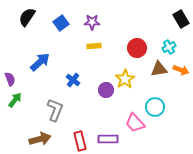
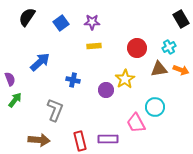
blue cross: rotated 24 degrees counterclockwise
pink trapezoid: moved 1 px right; rotated 15 degrees clockwise
brown arrow: moved 1 px left, 1 px down; rotated 20 degrees clockwise
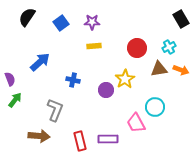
brown arrow: moved 4 px up
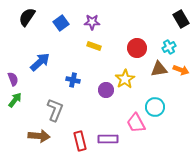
yellow rectangle: rotated 24 degrees clockwise
purple semicircle: moved 3 px right
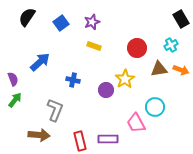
purple star: rotated 21 degrees counterclockwise
cyan cross: moved 2 px right, 2 px up
brown arrow: moved 1 px up
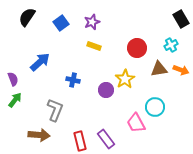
purple rectangle: moved 2 px left; rotated 54 degrees clockwise
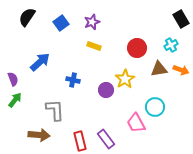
gray L-shape: rotated 25 degrees counterclockwise
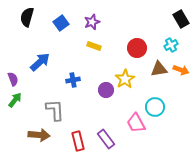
black semicircle: rotated 18 degrees counterclockwise
blue cross: rotated 24 degrees counterclockwise
red rectangle: moved 2 px left
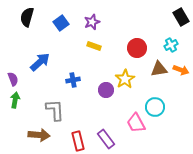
black rectangle: moved 2 px up
green arrow: rotated 28 degrees counterclockwise
